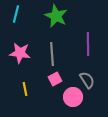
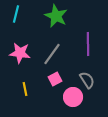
gray line: rotated 40 degrees clockwise
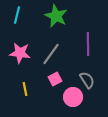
cyan line: moved 1 px right, 1 px down
gray line: moved 1 px left
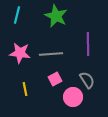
gray line: rotated 50 degrees clockwise
